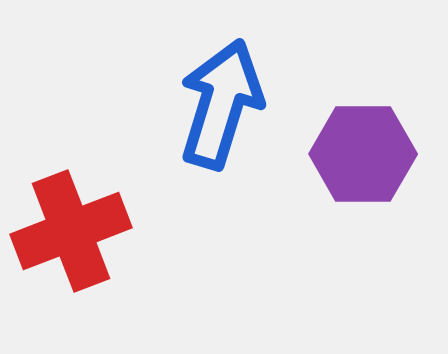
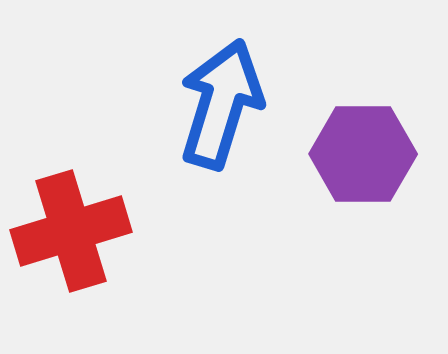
red cross: rotated 4 degrees clockwise
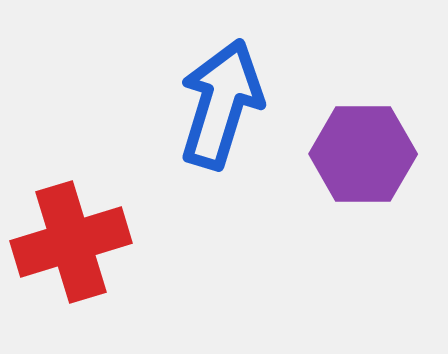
red cross: moved 11 px down
